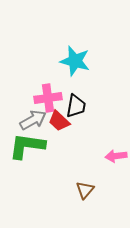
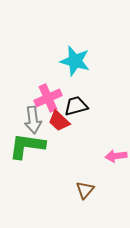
pink cross: rotated 16 degrees counterclockwise
black trapezoid: rotated 115 degrees counterclockwise
gray arrow: rotated 112 degrees clockwise
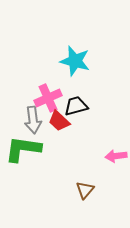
green L-shape: moved 4 px left, 3 px down
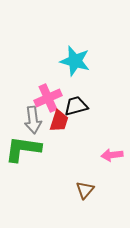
red trapezoid: rotated 115 degrees counterclockwise
pink arrow: moved 4 px left, 1 px up
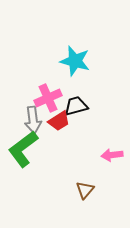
red trapezoid: rotated 40 degrees clockwise
green L-shape: rotated 45 degrees counterclockwise
